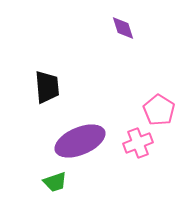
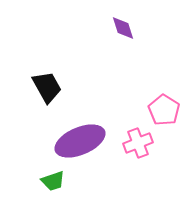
black trapezoid: rotated 24 degrees counterclockwise
pink pentagon: moved 5 px right
green trapezoid: moved 2 px left, 1 px up
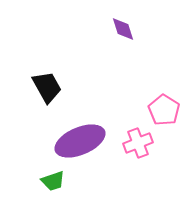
purple diamond: moved 1 px down
